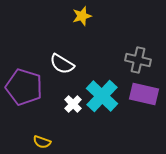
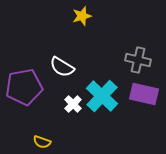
white semicircle: moved 3 px down
purple pentagon: rotated 27 degrees counterclockwise
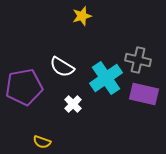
cyan cross: moved 4 px right, 18 px up; rotated 12 degrees clockwise
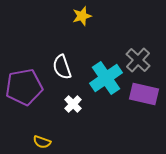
gray cross: rotated 30 degrees clockwise
white semicircle: rotated 40 degrees clockwise
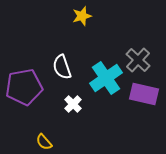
yellow semicircle: moved 2 px right; rotated 30 degrees clockwise
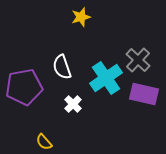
yellow star: moved 1 px left, 1 px down
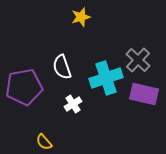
cyan cross: rotated 16 degrees clockwise
white cross: rotated 12 degrees clockwise
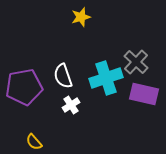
gray cross: moved 2 px left, 2 px down
white semicircle: moved 1 px right, 9 px down
white cross: moved 2 px left, 1 px down
yellow semicircle: moved 10 px left
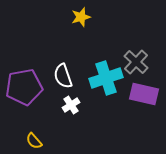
yellow semicircle: moved 1 px up
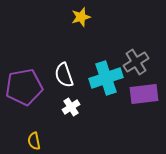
gray cross: rotated 15 degrees clockwise
white semicircle: moved 1 px right, 1 px up
purple rectangle: rotated 20 degrees counterclockwise
white cross: moved 2 px down
yellow semicircle: rotated 30 degrees clockwise
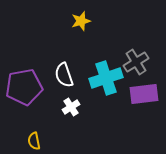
yellow star: moved 4 px down
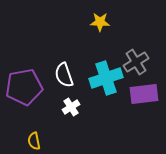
yellow star: moved 19 px right, 1 px down; rotated 18 degrees clockwise
